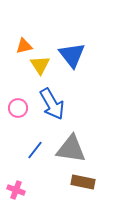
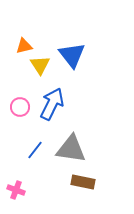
blue arrow: rotated 124 degrees counterclockwise
pink circle: moved 2 px right, 1 px up
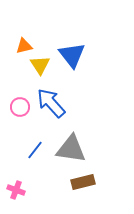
blue arrow: moved 1 px left, 1 px up; rotated 68 degrees counterclockwise
brown rectangle: rotated 25 degrees counterclockwise
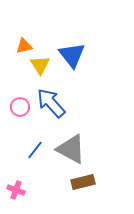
gray triangle: rotated 20 degrees clockwise
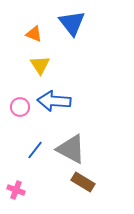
orange triangle: moved 10 px right, 12 px up; rotated 36 degrees clockwise
blue triangle: moved 32 px up
blue arrow: moved 3 px right, 2 px up; rotated 44 degrees counterclockwise
brown rectangle: rotated 45 degrees clockwise
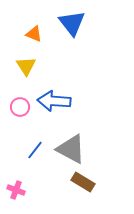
yellow triangle: moved 14 px left, 1 px down
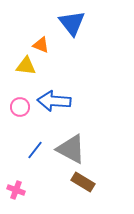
orange triangle: moved 7 px right, 11 px down
yellow triangle: rotated 50 degrees counterclockwise
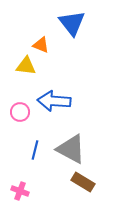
pink circle: moved 5 px down
blue line: rotated 24 degrees counterclockwise
pink cross: moved 4 px right, 1 px down
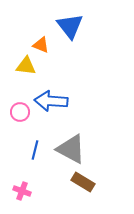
blue triangle: moved 2 px left, 3 px down
blue arrow: moved 3 px left
pink cross: moved 2 px right
